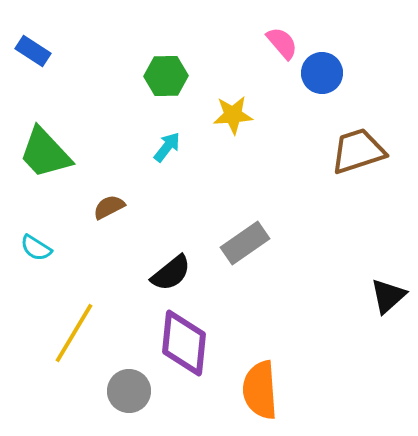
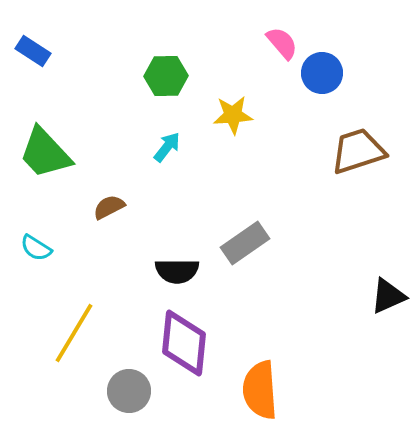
black semicircle: moved 6 px right, 2 px up; rotated 39 degrees clockwise
black triangle: rotated 18 degrees clockwise
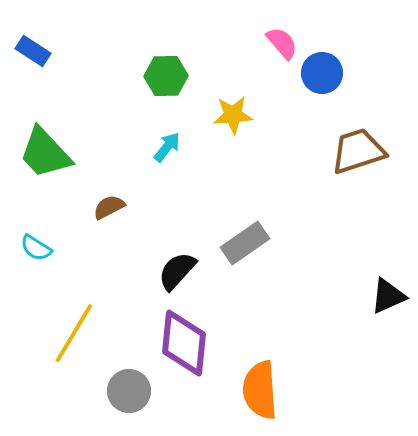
black semicircle: rotated 132 degrees clockwise
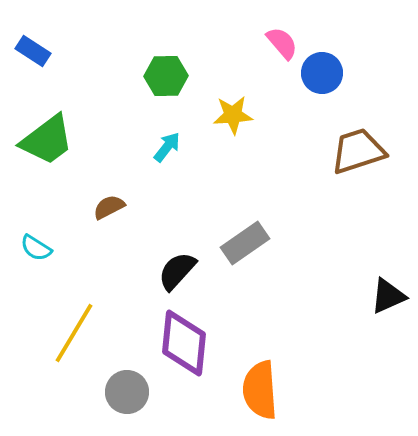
green trapezoid: moved 2 px right, 13 px up; rotated 84 degrees counterclockwise
gray circle: moved 2 px left, 1 px down
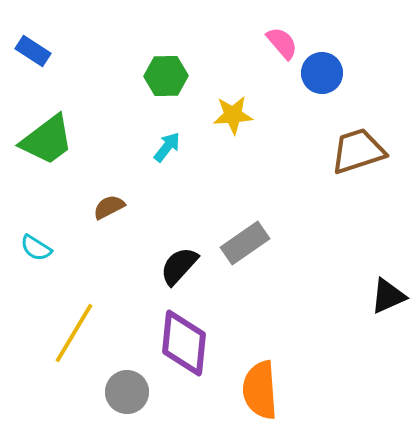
black semicircle: moved 2 px right, 5 px up
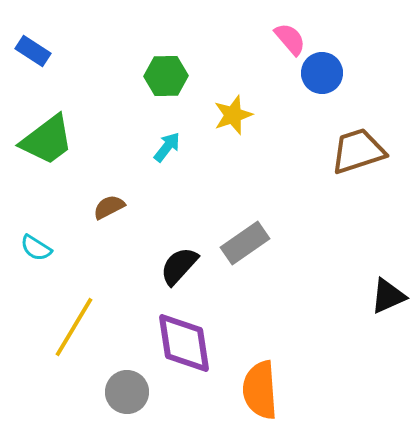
pink semicircle: moved 8 px right, 4 px up
yellow star: rotated 15 degrees counterclockwise
yellow line: moved 6 px up
purple diamond: rotated 14 degrees counterclockwise
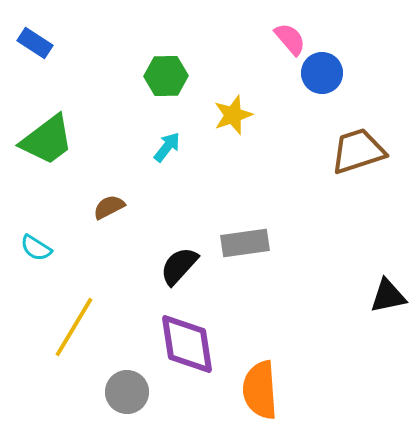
blue rectangle: moved 2 px right, 8 px up
gray rectangle: rotated 27 degrees clockwise
black triangle: rotated 12 degrees clockwise
purple diamond: moved 3 px right, 1 px down
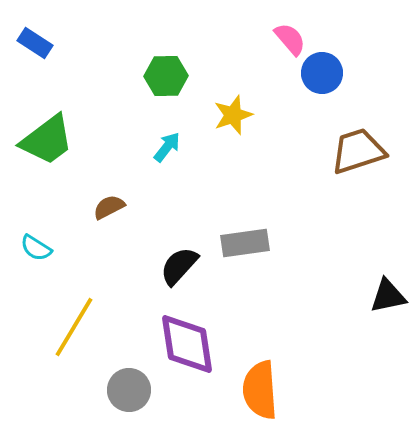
gray circle: moved 2 px right, 2 px up
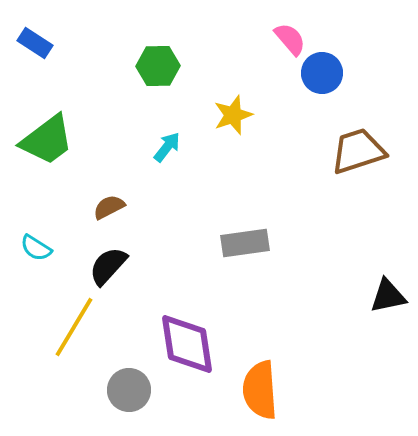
green hexagon: moved 8 px left, 10 px up
black semicircle: moved 71 px left
